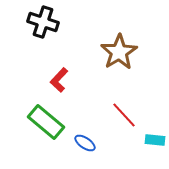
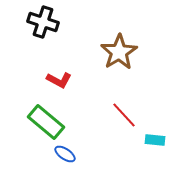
red L-shape: rotated 105 degrees counterclockwise
blue ellipse: moved 20 px left, 11 px down
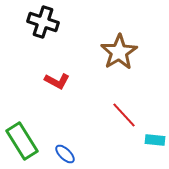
red L-shape: moved 2 px left, 1 px down
green rectangle: moved 24 px left, 19 px down; rotated 18 degrees clockwise
blue ellipse: rotated 10 degrees clockwise
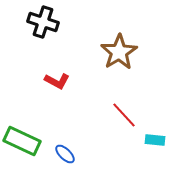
green rectangle: rotated 33 degrees counterclockwise
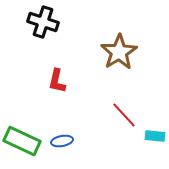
red L-shape: rotated 75 degrees clockwise
cyan rectangle: moved 4 px up
blue ellipse: moved 3 px left, 13 px up; rotated 55 degrees counterclockwise
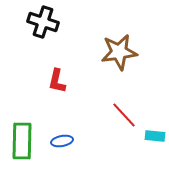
brown star: rotated 24 degrees clockwise
green rectangle: rotated 66 degrees clockwise
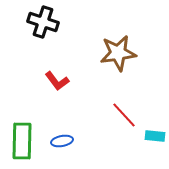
brown star: moved 1 px left, 1 px down
red L-shape: rotated 50 degrees counterclockwise
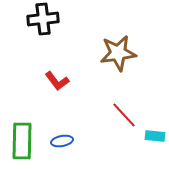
black cross: moved 3 px up; rotated 24 degrees counterclockwise
